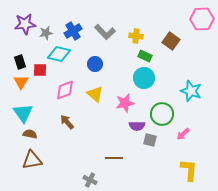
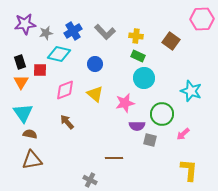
green rectangle: moved 7 px left
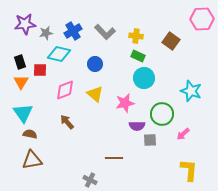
gray square: rotated 16 degrees counterclockwise
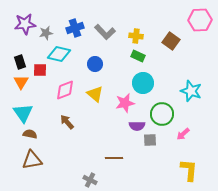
pink hexagon: moved 2 px left, 1 px down
blue cross: moved 2 px right, 3 px up; rotated 12 degrees clockwise
cyan circle: moved 1 px left, 5 px down
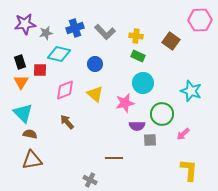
cyan triangle: rotated 10 degrees counterclockwise
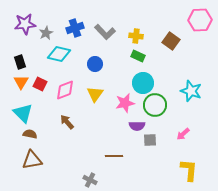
gray star: rotated 16 degrees counterclockwise
red square: moved 14 px down; rotated 24 degrees clockwise
yellow triangle: rotated 24 degrees clockwise
green circle: moved 7 px left, 9 px up
brown line: moved 2 px up
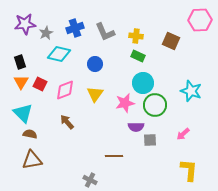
gray L-shape: rotated 20 degrees clockwise
brown square: rotated 12 degrees counterclockwise
purple semicircle: moved 1 px left, 1 px down
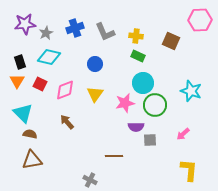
cyan diamond: moved 10 px left, 3 px down
orange triangle: moved 4 px left, 1 px up
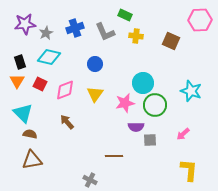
green rectangle: moved 13 px left, 41 px up
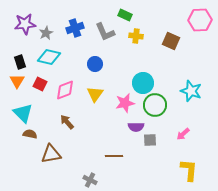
brown triangle: moved 19 px right, 6 px up
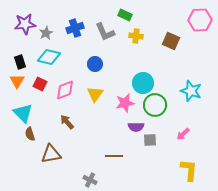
brown semicircle: rotated 120 degrees counterclockwise
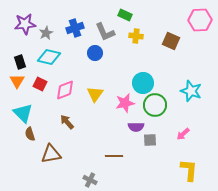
blue circle: moved 11 px up
